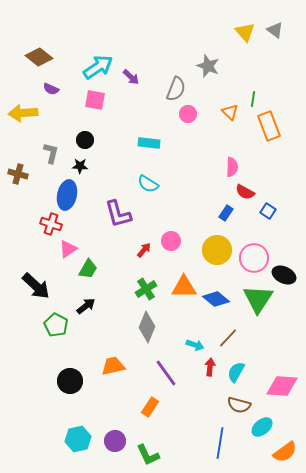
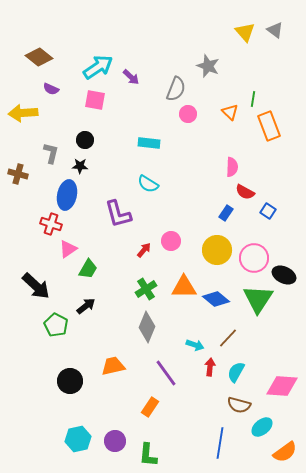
green L-shape at (148, 455): rotated 30 degrees clockwise
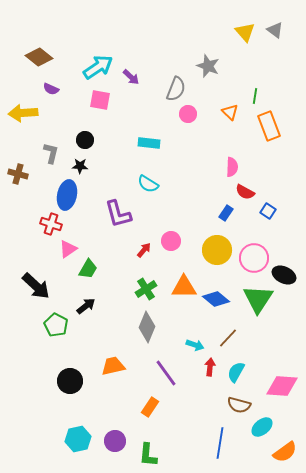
green line at (253, 99): moved 2 px right, 3 px up
pink square at (95, 100): moved 5 px right
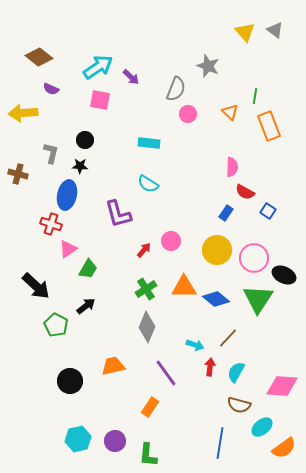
orange semicircle at (285, 452): moved 1 px left, 4 px up
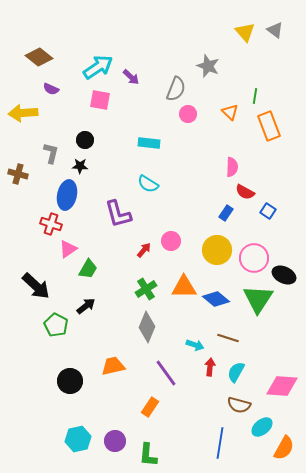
brown line at (228, 338): rotated 65 degrees clockwise
orange semicircle at (284, 448): rotated 25 degrees counterclockwise
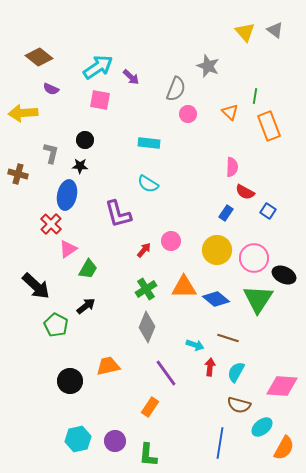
red cross at (51, 224): rotated 25 degrees clockwise
orange trapezoid at (113, 366): moved 5 px left
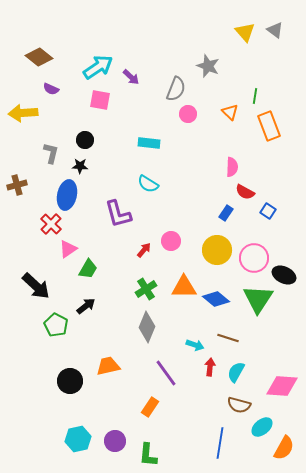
brown cross at (18, 174): moved 1 px left, 11 px down; rotated 30 degrees counterclockwise
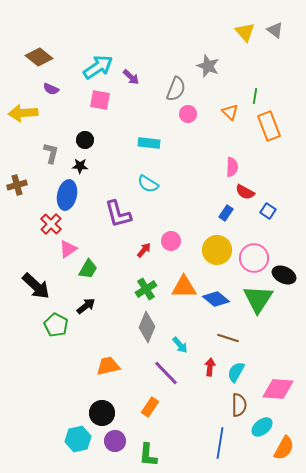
cyan arrow at (195, 345): moved 15 px left; rotated 30 degrees clockwise
purple line at (166, 373): rotated 8 degrees counterclockwise
black circle at (70, 381): moved 32 px right, 32 px down
pink diamond at (282, 386): moved 4 px left, 3 px down
brown semicircle at (239, 405): rotated 105 degrees counterclockwise
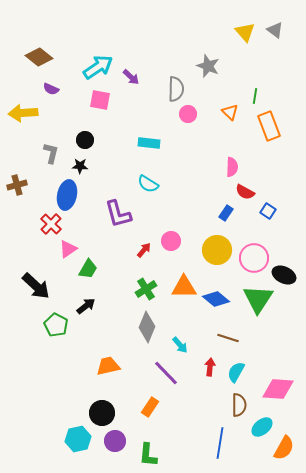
gray semicircle at (176, 89): rotated 20 degrees counterclockwise
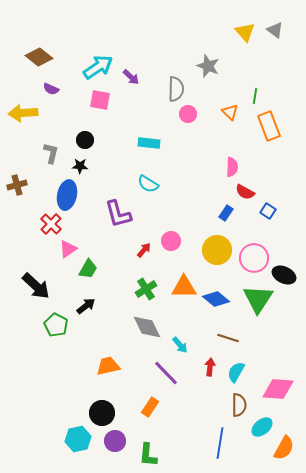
gray diamond at (147, 327): rotated 48 degrees counterclockwise
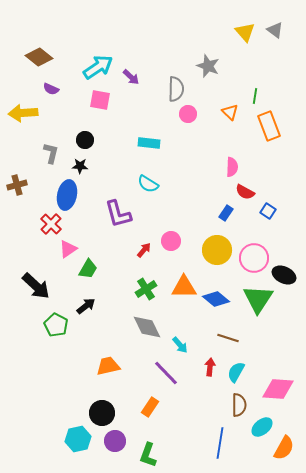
green L-shape at (148, 455): rotated 15 degrees clockwise
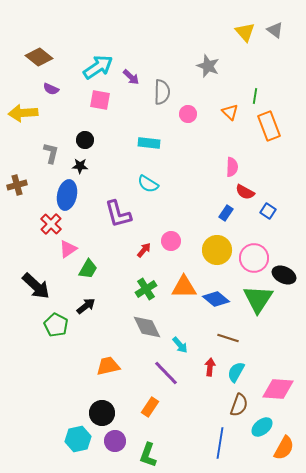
gray semicircle at (176, 89): moved 14 px left, 3 px down
brown semicircle at (239, 405): rotated 20 degrees clockwise
